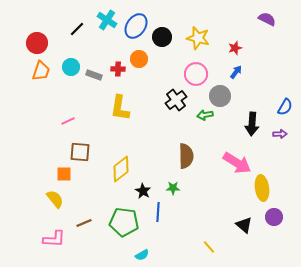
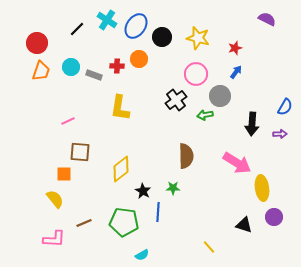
red cross: moved 1 px left, 3 px up
black triangle: rotated 24 degrees counterclockwise
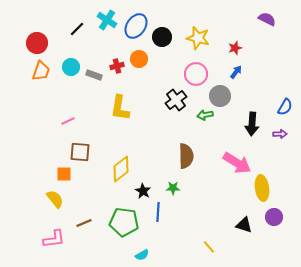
red cross: rotated 16 degrees counterclockwise
pink L-shape: rotated 10 degrees counterclockwise
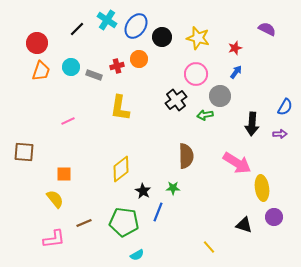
purple semicircle: moved 10 px down
brown square: moved 56 px left
blue line: rotated 18 degrees clockwise
cyan semicircle: moved 5 px left
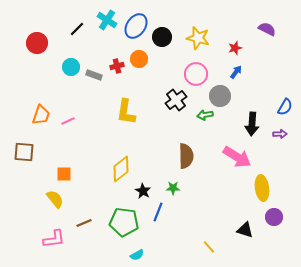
orange trapezoid: moved 44 px down
yellow L-shape: moved 6 px right, 4 px down
pink arrow: moved 6 px up
black triangle: moved 1 px right, 5 px down
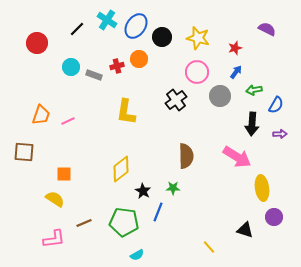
pink circle: moved 1 px right, 2 px up
blue semicircle: moved 9 px left, 2 px up
green arrow: moved 49 px right, 25 px up
yellow semicircle: rotated 18 degrees counterclockwise
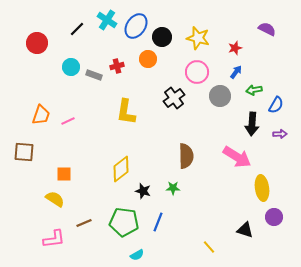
orange circle: moved 9 px right
black cross: moved 2 px left, 2 px up
black star: rotated 14 degrees counterclockwise
blue line: moved 10 px down
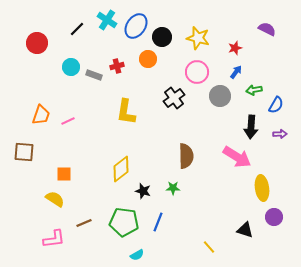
black arrow: moved 1 px left, 3 px down
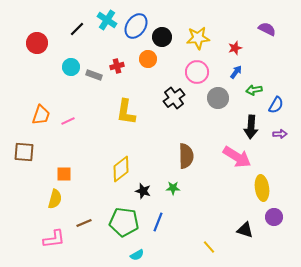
yellow star: rotated 20 degrees counterclockwise
gray circle: moved 2 px left, 2 px down
yellow semicircle: rotated 72 degrees clockwise
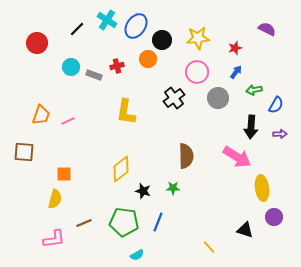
black circle: moved 3 px down
